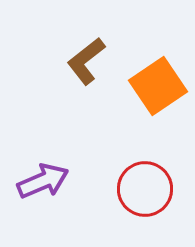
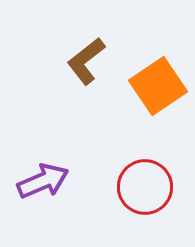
red circle: moved 2 px up
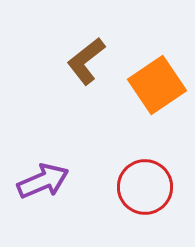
orange square: moved 1 px left, 1 px up
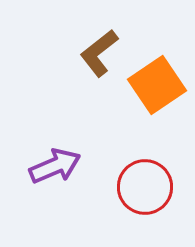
brown L-shape: moved 13 px right, 8 px up
purple arrow: moved 12 px right, 15 px up
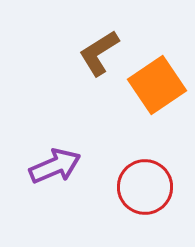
brown L-shape: rotated 6 degrees clockwise
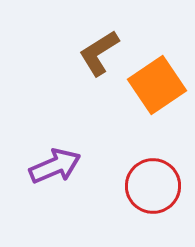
red circle: moved 8 px right, 1 px up
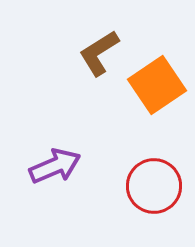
red circle: moved 1 px right
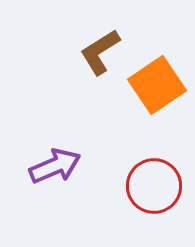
brown L-shape: moved 1 px right, 1 px up
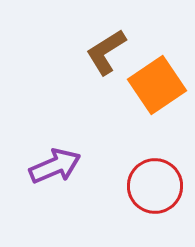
brown L-shape: moved 6 px right
red circle: moved 1 px right
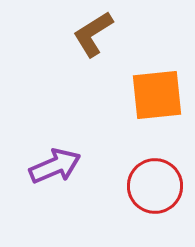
brown L-shape: moved 13 px left, 18 px up
orange square: moved 10 px down; rotated 28 degrees clockwise
